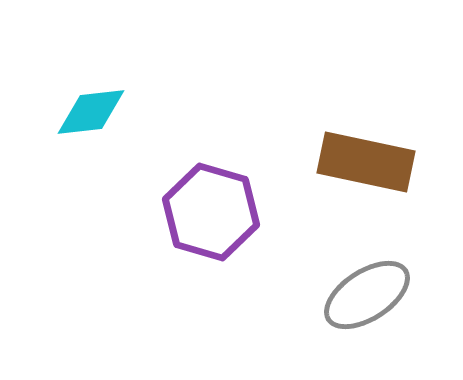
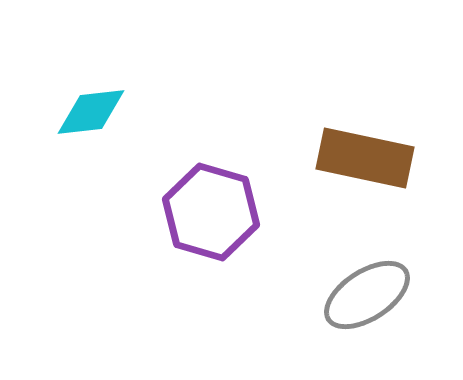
brown rectangle: moved 1 px left, 4 px up
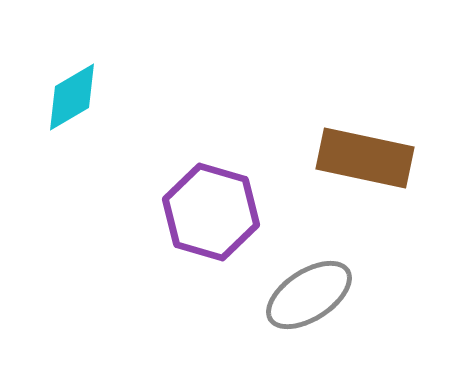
cyan diamond: moved 19 px left, 15 px up; rotated 24 degrees counterclockwise
gray ellipse: moved 58 px left
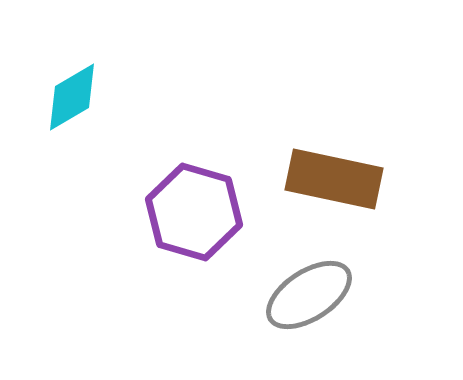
brown rectangle: moved 31 px left, 21 px down
purple hexagon: moved 17 px left
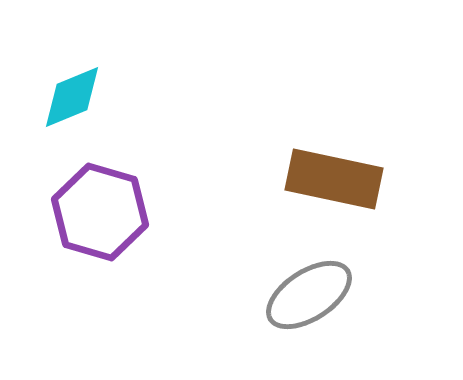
cyan diamond: rotated 8 degrees clockwise
purple hexagon: moved 94 px left
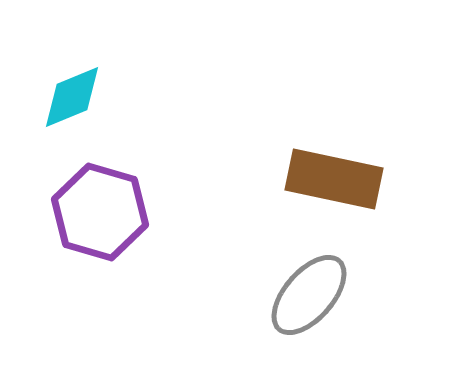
gray ellipse: rotated 16 degrees counterclockwise
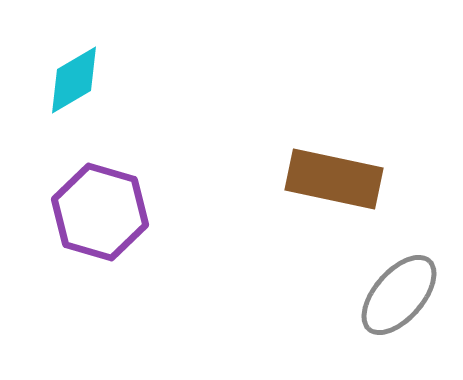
cyan diamond: moved 2 px right, 17 px up; rotated 8 degrees counterclockwise
gray ellipse: moved 90 px right
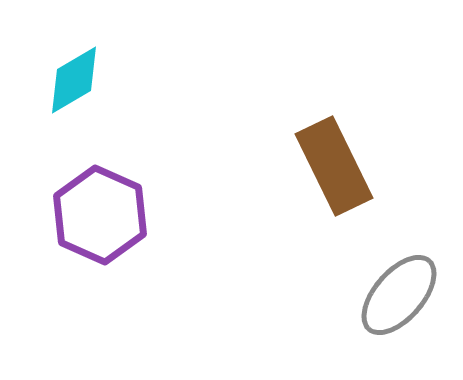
brown rectangle: moved 13 px up; rotated 52 degrees clockwise
purple hexagon: moved 3 px down; rotated 8 degrees clockwise
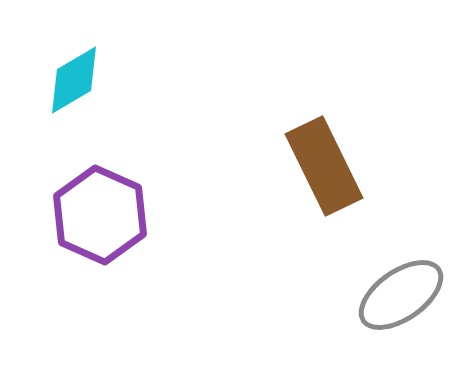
brown rectangle: moved 10 px left
gray ellipse: moved 2 px right; rotated 14 degrees clockwise
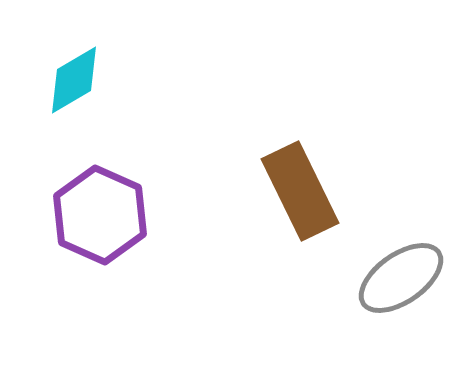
brown rectangle: moved 24 px left, 25 px down
gray ellipse: moved 17 px up
